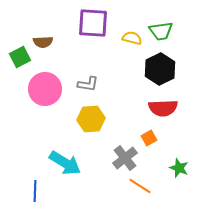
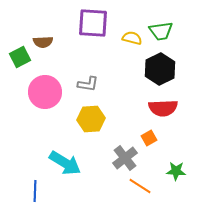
pink circle: moved 3 px down
green star: moved 3 px left, 3 px down; rotated 18 degrees counterclockwise
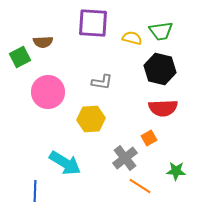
black hexagon: rotated 20 degrees counterclockwise
gray L-shape: moved 14 px right, 2 px up
pink circle: moved 3 px right
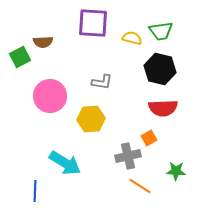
pink circle: moved 2 px right, 4 px down
gray cross: moved 3 px right, 2 px up; rotated 25 degrees clockwise
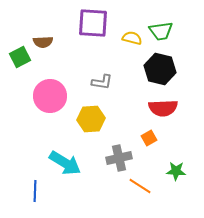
gray cross: moved 9 px left, 2 px down
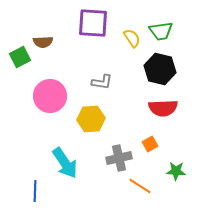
yellow semicircle: rotated 42 degrees clockwise
orange square: moved 1 px right, 6 px down
cyan arrow: rotated 24 degrees clockwise
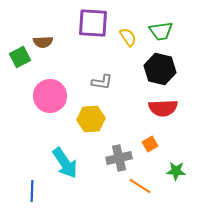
yellow semicircle: moved 4 px left, 1 px up
blue line: moved 3 px left
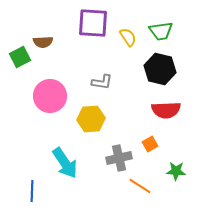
red semicircle: moved 3 px right, 2 px down
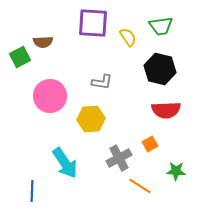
green trapezoid: moved 5 px up
gray cross: rotated 15 degrees counterclockwise
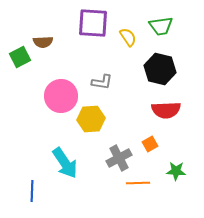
pink circle: moved 11 px right
orange line: moved 2 px left, 3 px up; rotated 35 degrees counterclockwise
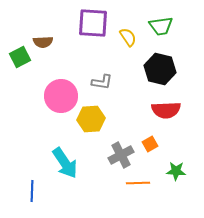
gray cross: moved 2 px right, 3 px up
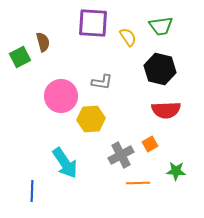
brown semicircle: rotated 102 degrees counterclockwise
